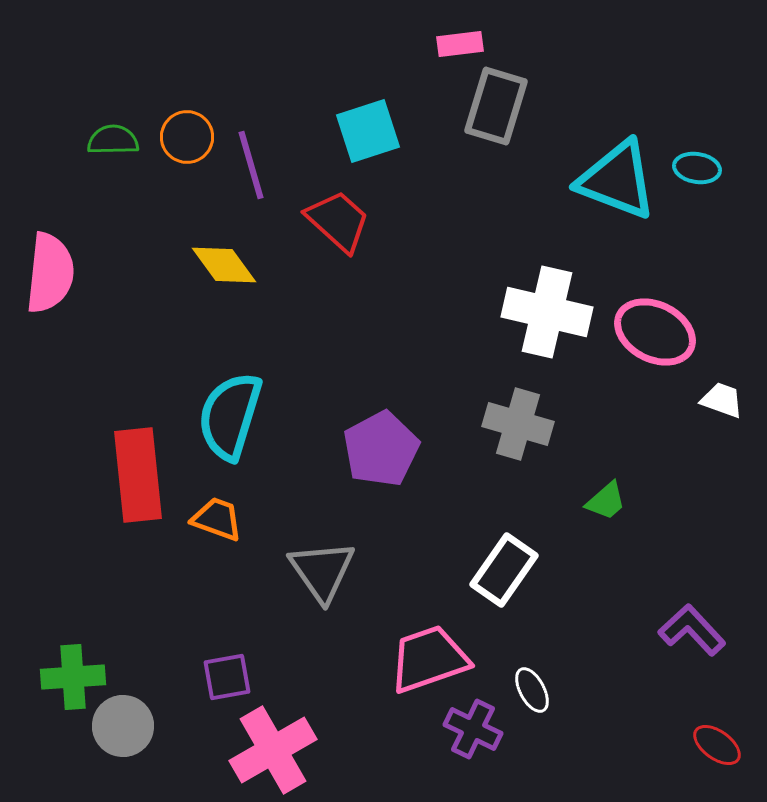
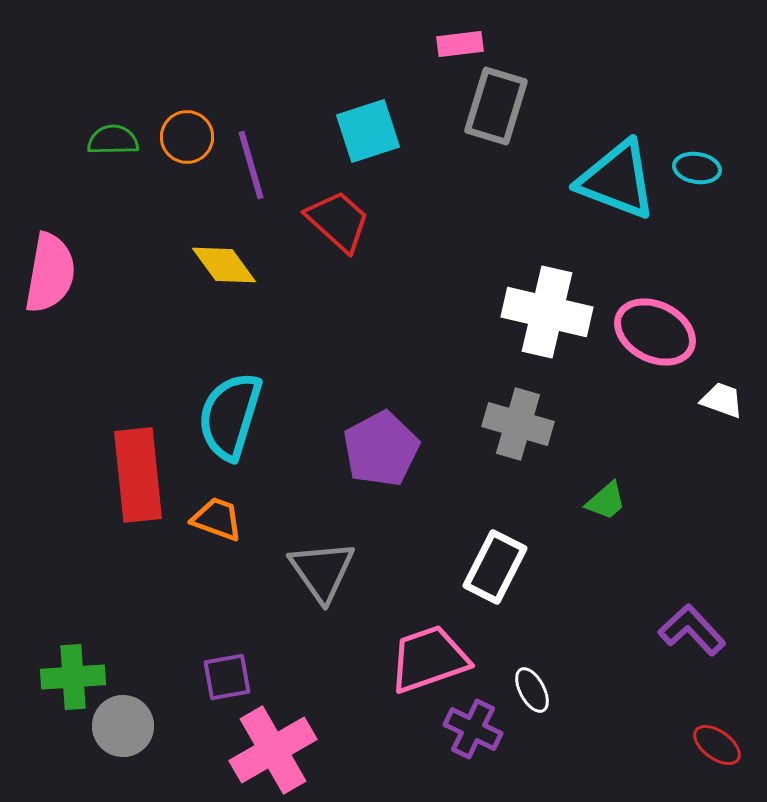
pink semicircle: rotated 4 degrees clockwise
white rectangle: moved 9 px left, 3 px up; rotated 8 degrees counterclockwise
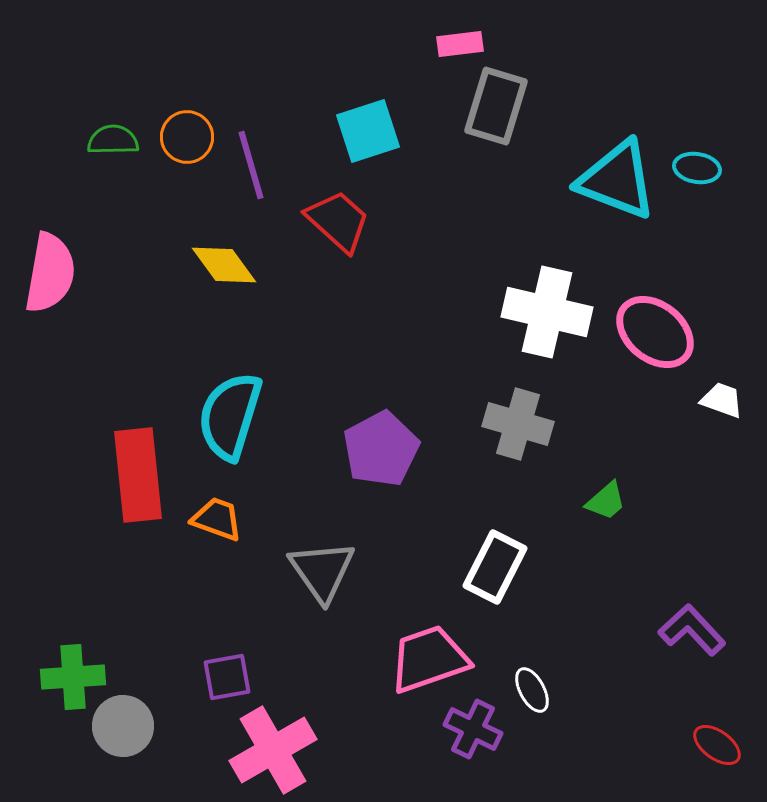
pink ellipse: rotated 12 degrees clockwise
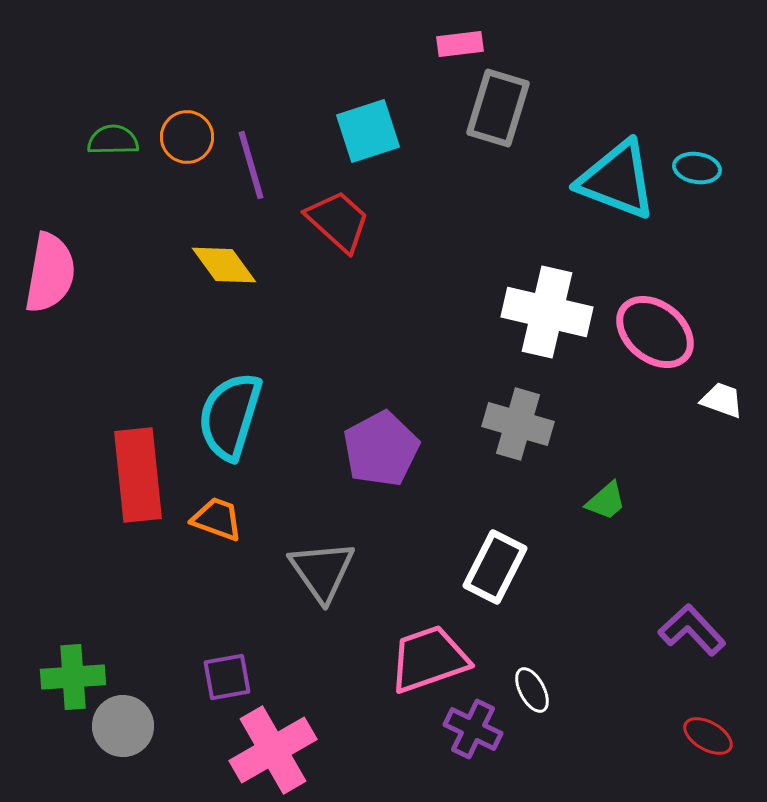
gray rectangle: moved 2 px right, 2 px down
red ellipse: moved 9 px left, 9 px up; rotated 6 degrees counterclockwise
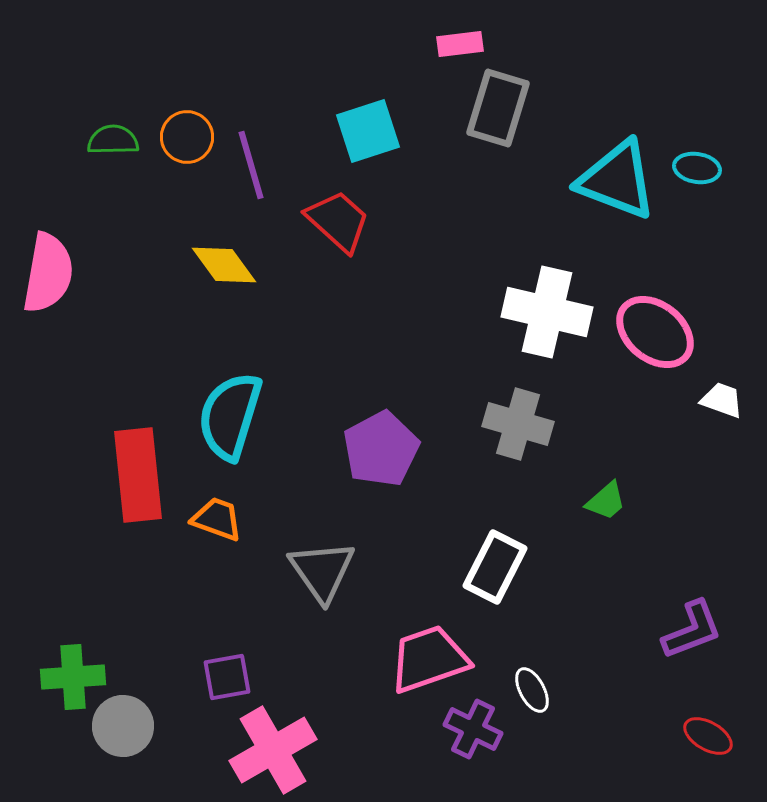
pink semicircle: moved 2 px left
purple L-shape: rotated 112 degrees clockwise
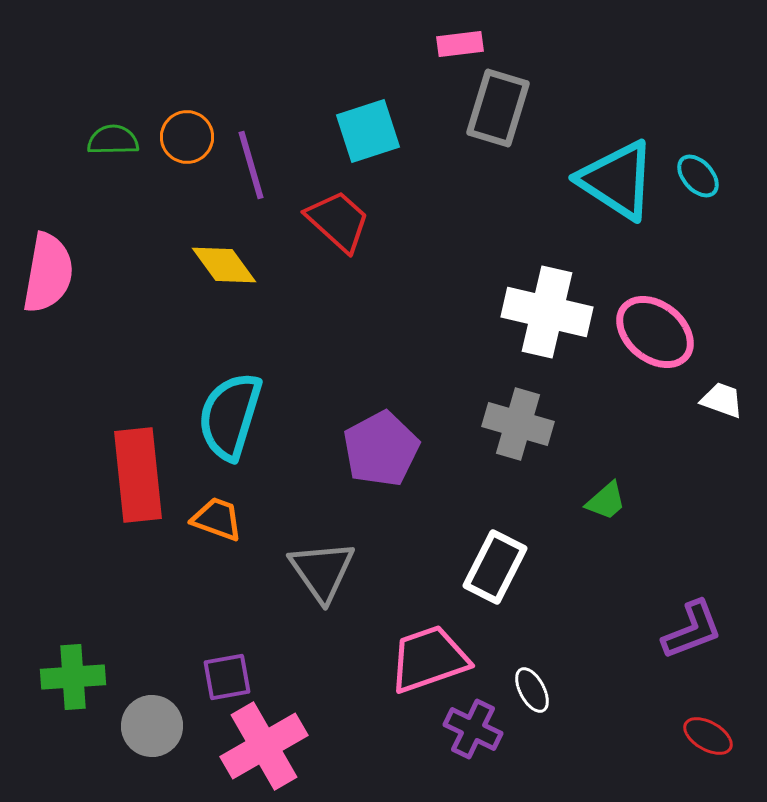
cyan ellipse: moved 1 px right, 8 px down; rotated 39 degrees clockwise
cyan triangle: rotated 12 degrees clockwise
gray circle: moved 29 px right
pink cross: moved 9 px left, 4 px up
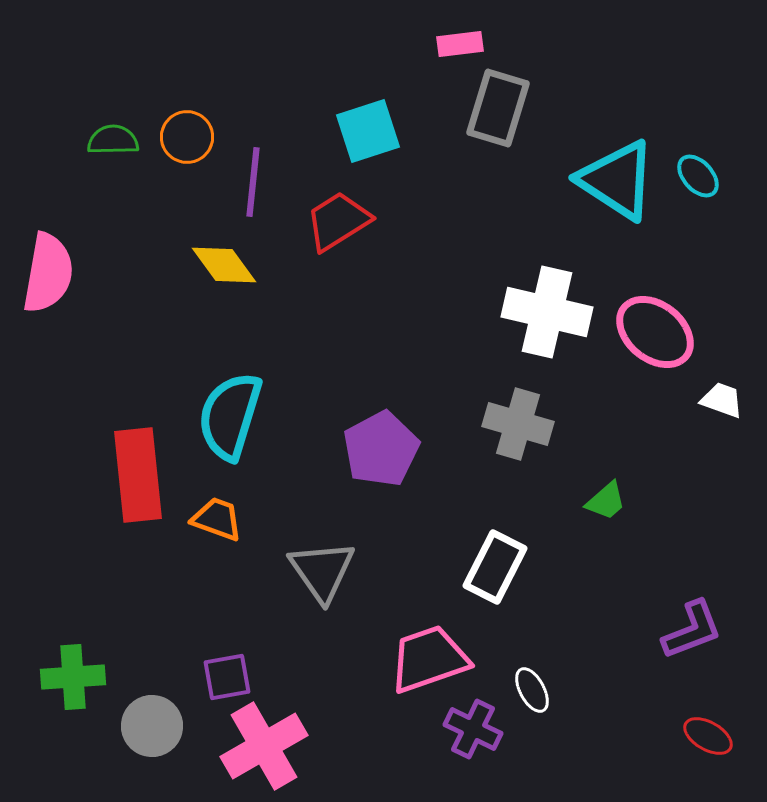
purple line: moved 2 px right, 17 px down; rotated 22 degrees clockwise
red trapezoid: rotated 74 degrees counterclockwise
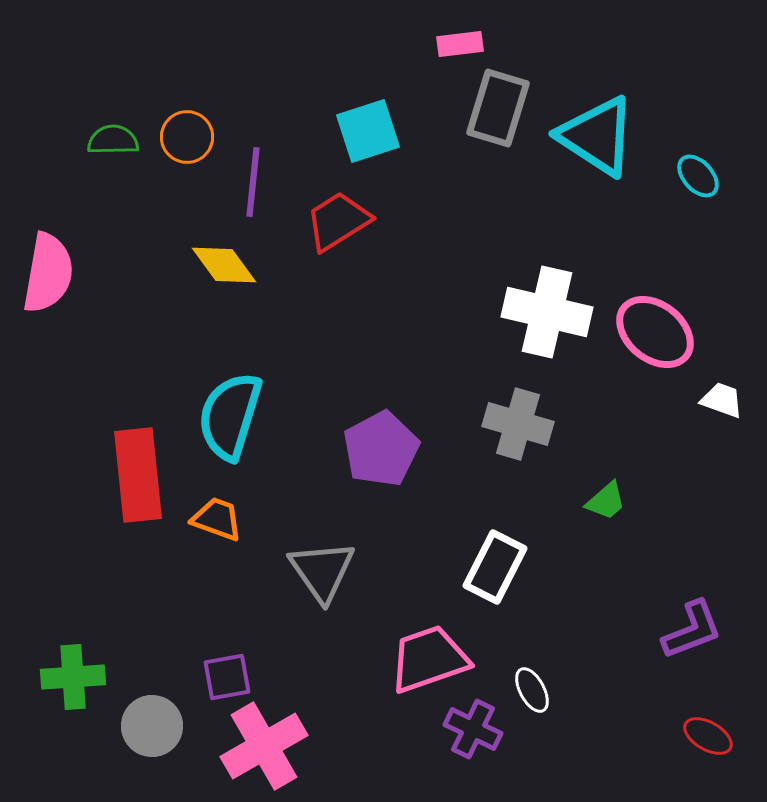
cyan triangle: moved 20 px left, 44 px up
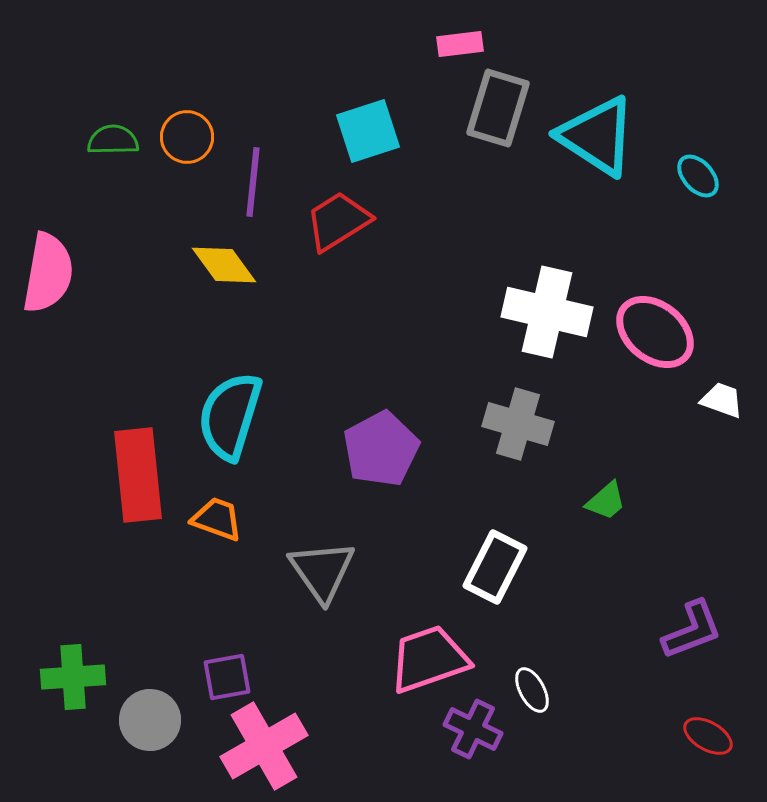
gray circle: moved 2 px left, 6 px up
